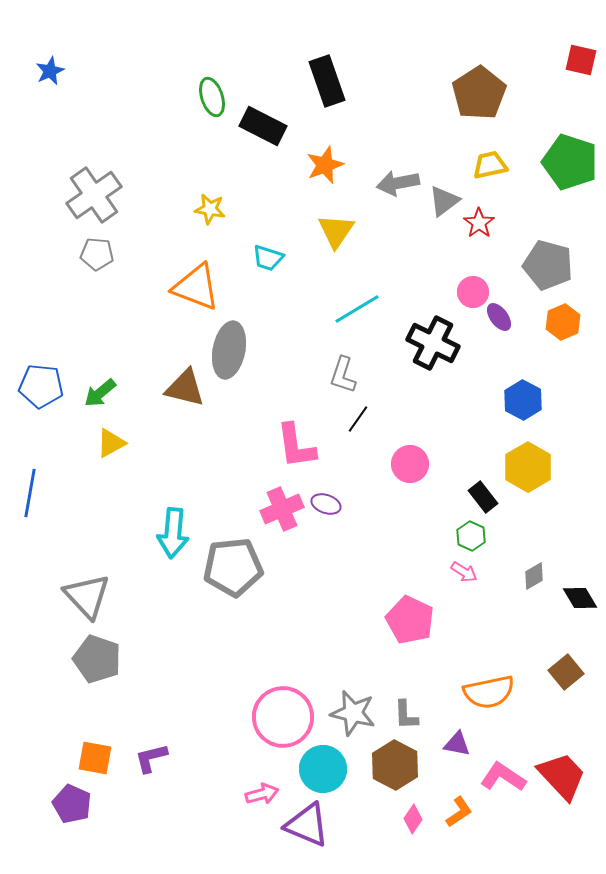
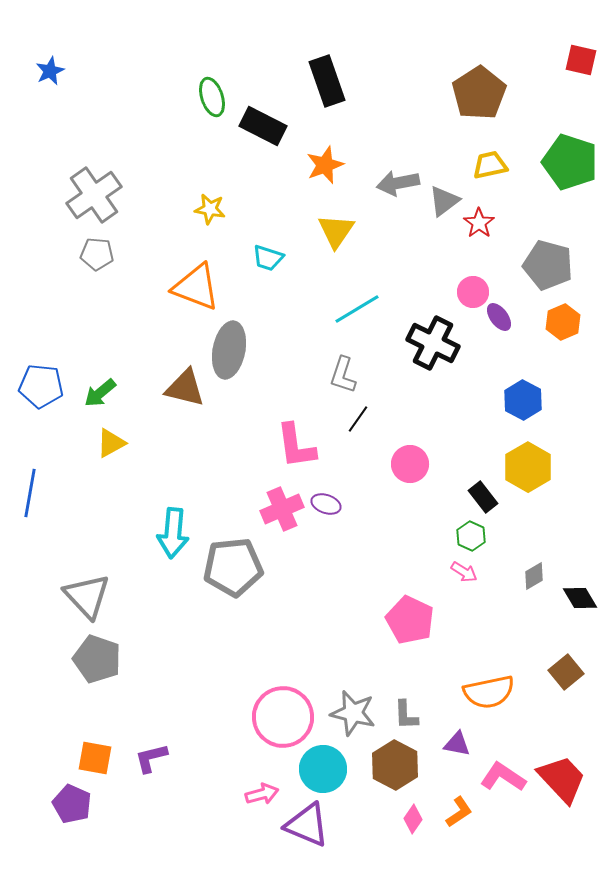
red trapezoid at (562, 776): moved 3 px down
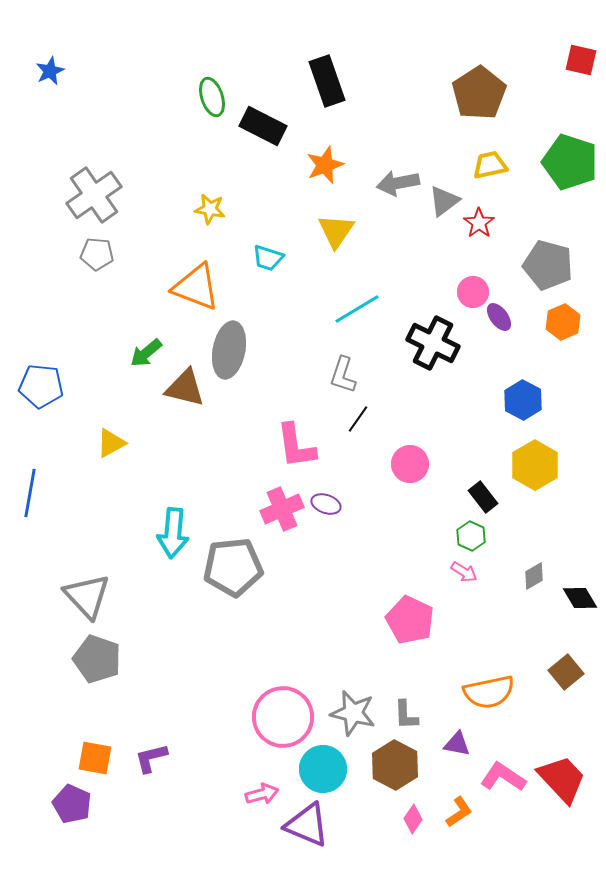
green arrow at (100, 393): moved 46 px right, 40 px up
yellow hexagon at (528, 467): moved 7 px right, 2 px up
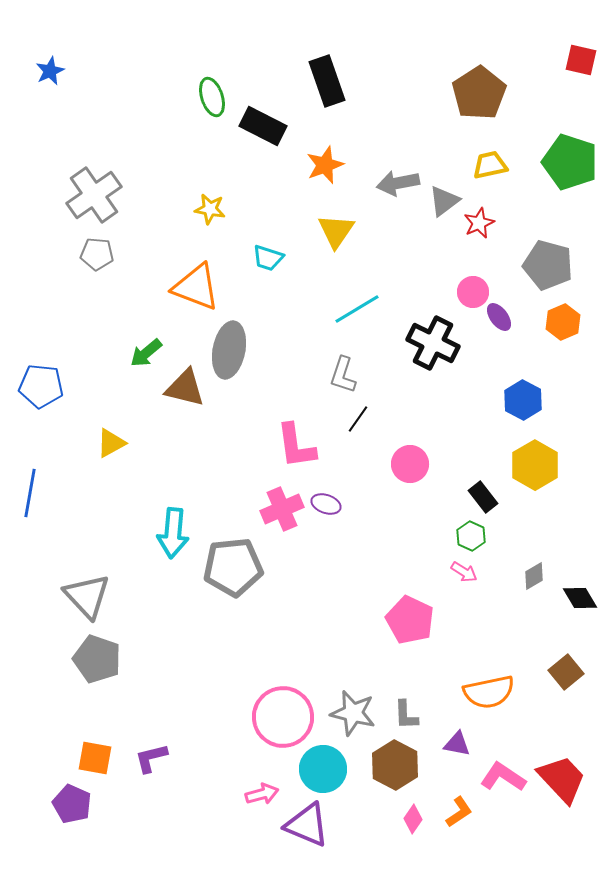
red star at (479, 223): rotated 12 degrees clockwise
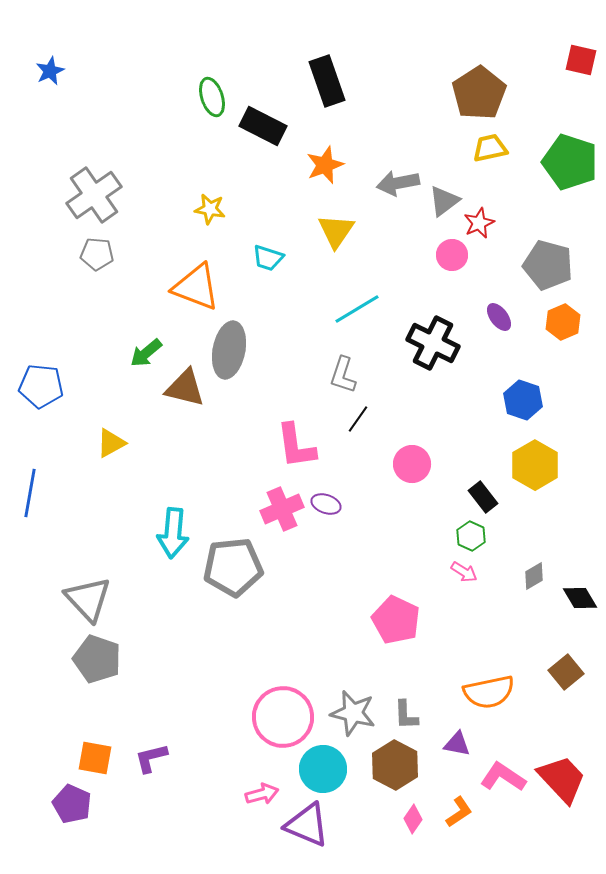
yellow trapezoid at (490, 165): moved 17 px up
pink circle at (473, 292): moved 21 px left, 37 px up
blue hexagon at (523, 400): rotated 9 degrees counterclockwise
pink circle at (410, 464): moved 2 px right
gray triangle at (87, 596): moved 1 px right, 3 px down
pink pentagon at (410, 620): moved 14 px left
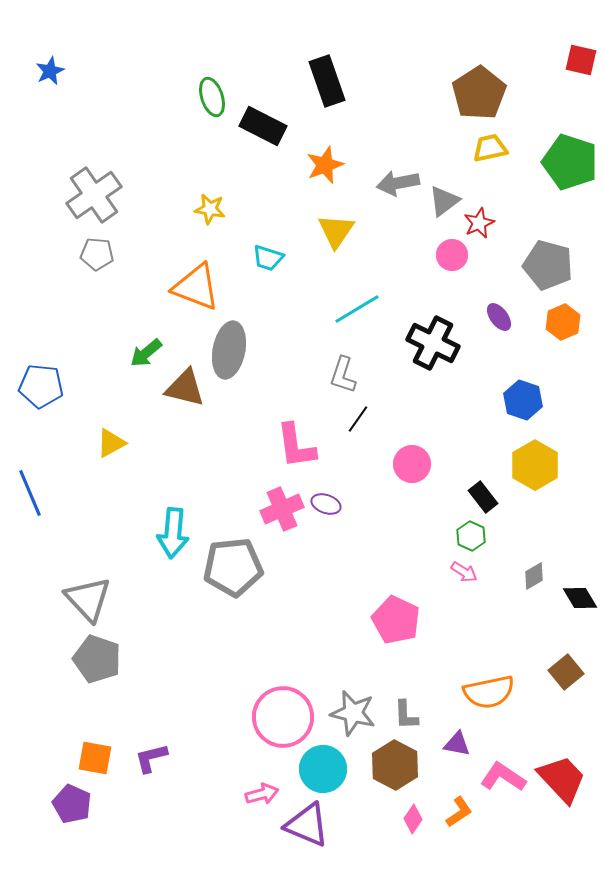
blue line at (30, 493): rotated 33 degrees counterclockwise
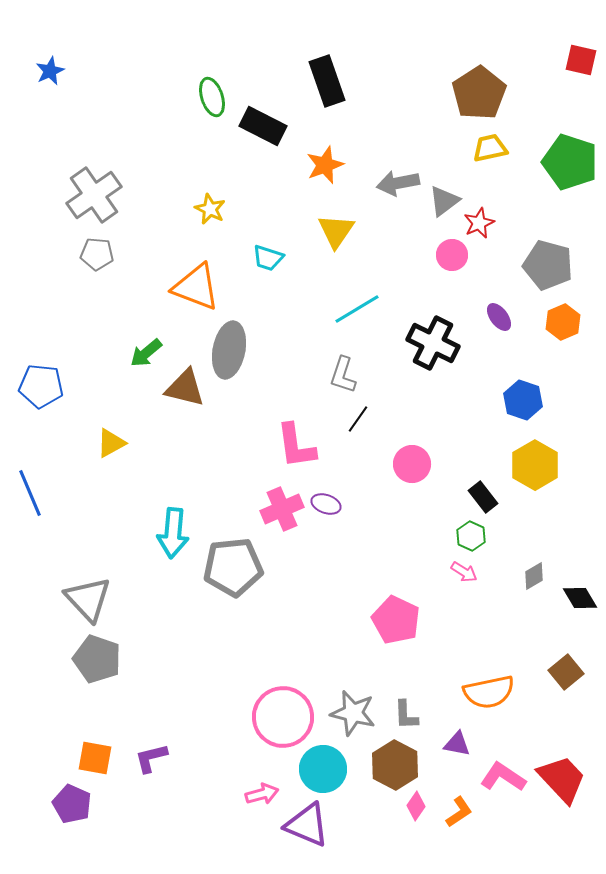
yellow star at (210, 209): rotated 16 degrees clockwise
pink diamond at (413, 819): moved 3 px right, 13 px up
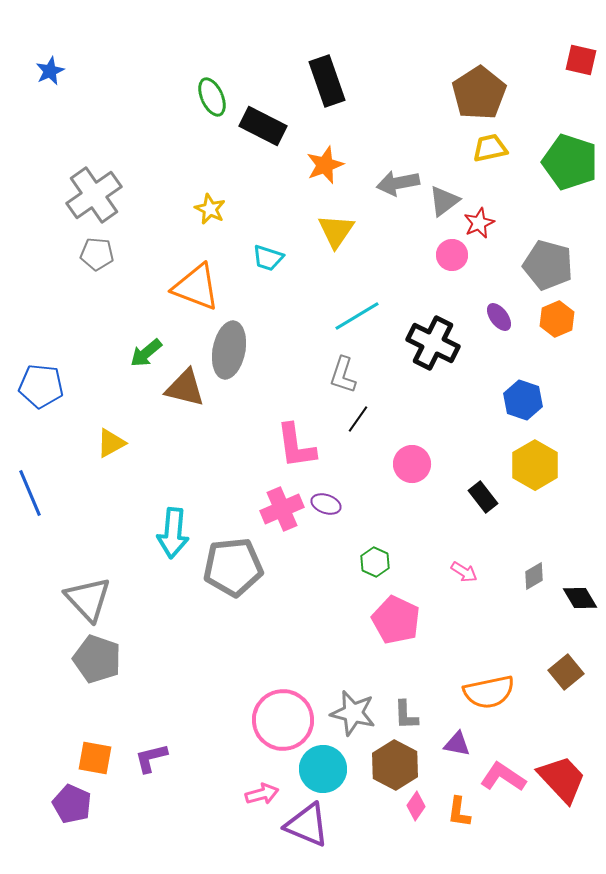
green ellipse at (212, 97): rotated 6 degrees counterclockwise
cyan line at (357, 309): moved 7 px down
orange hexagon at (563, 322): moved 6 px left, 3 px up
green hexagon at (471, 536): moved 96 px left, 26 px down
pink circle at (283, 717): moved 3 px down
orange L-shape at (459, 812): rotated 132 degrees clockwise
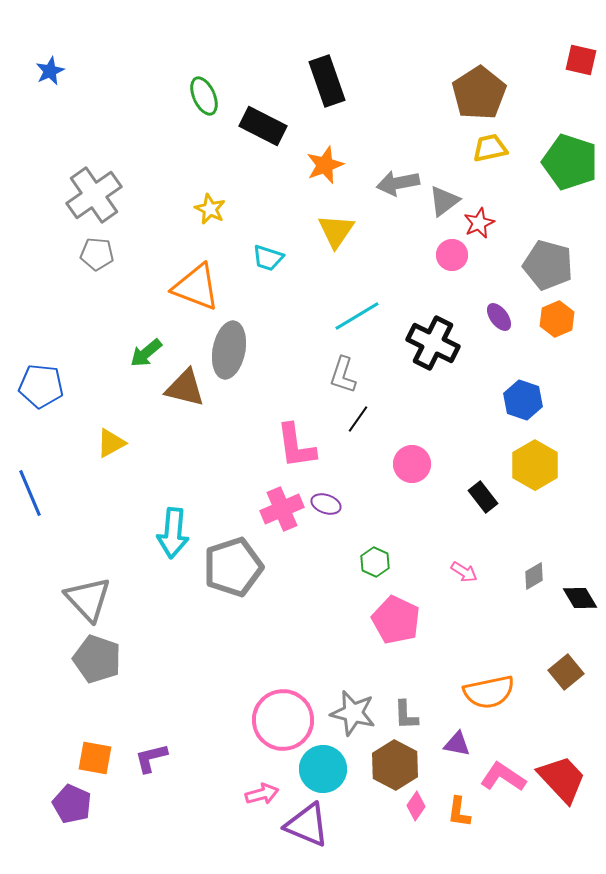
green ellipse at (212, 97): moved 8 px left, 1 px up
gray pentagon at (233, 567): rotated 12 degrees counterclockwise
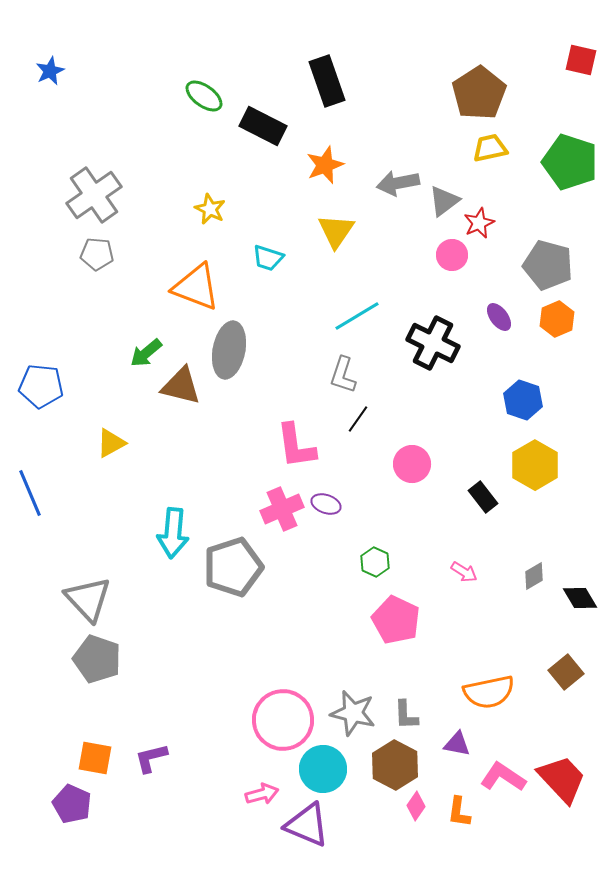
green ellipse at (204, 96): rotated 30 degrees counterclockwise
brown triangle at (185, 388): moved 4 px left, 2 px up
